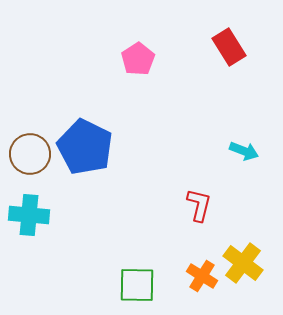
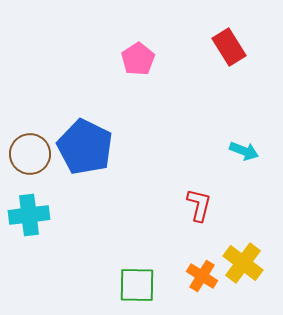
cyan cross: rotated 12 degrees counterclockwise
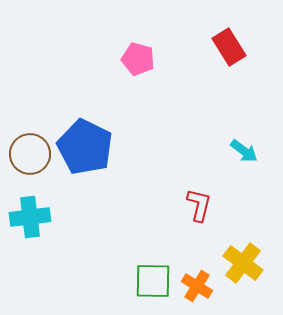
pink pentagon: rotated 24 degrees counterclockwise
cyan arrow: rotated 16 degrees clockwise
cyan cross: moved 1 px right, 2 px down
orange cross: moved 5 px left, 10 px down
green square: moved 16 px right, 4 px up
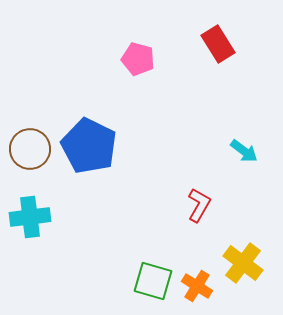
red rectangle: moved 11 px left, 3 px up
blue pentagon: moved 4 px right, 1 px up
brown circle: moved 5 px up
red L-shape: rotated 16 degrees clockwise
green square: rotated 15 degrees clockwise
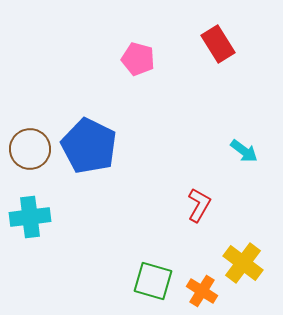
orange cross: moved 5 px right, 5 px down
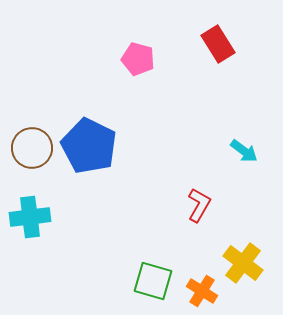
brown circle: moved 2 px right, 1 px up
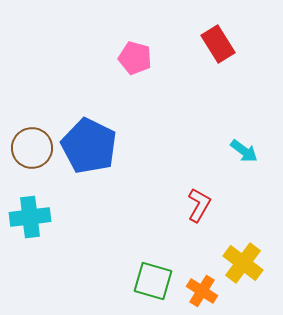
pink pentagon: moved 3 px left, 1 px up
